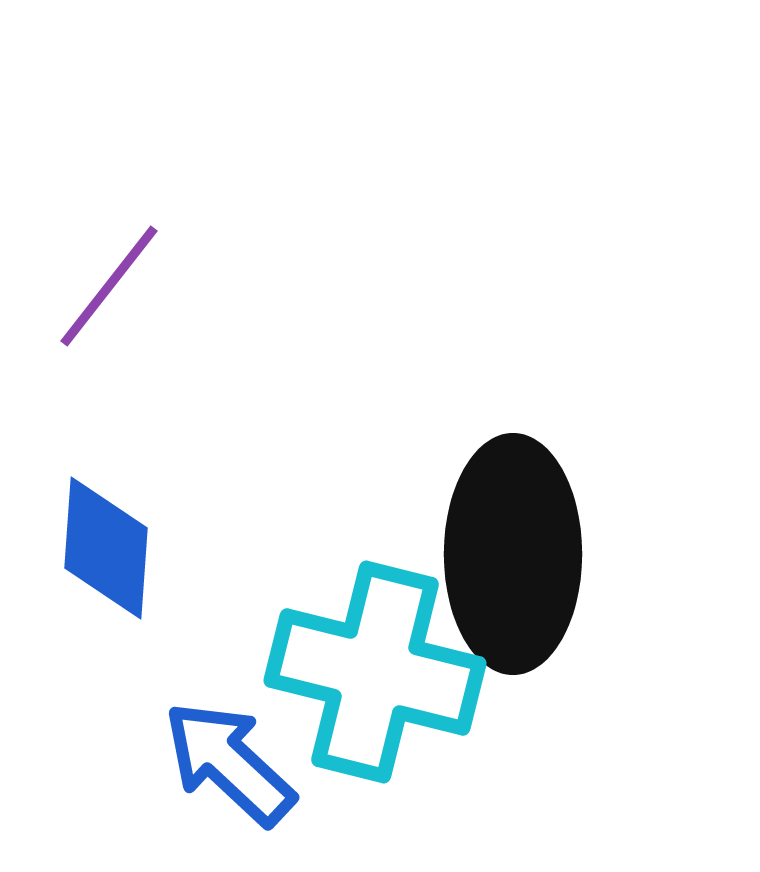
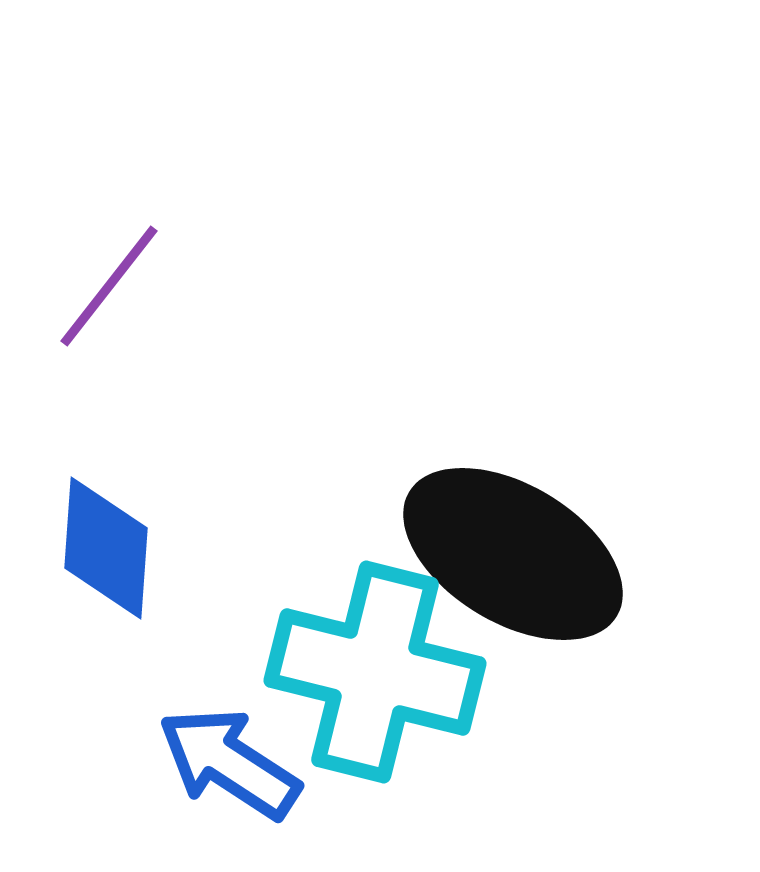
black ellipse: rotated 59 degrees counterclockwise
blue arrow: rotated 10 degrees counterclockwise
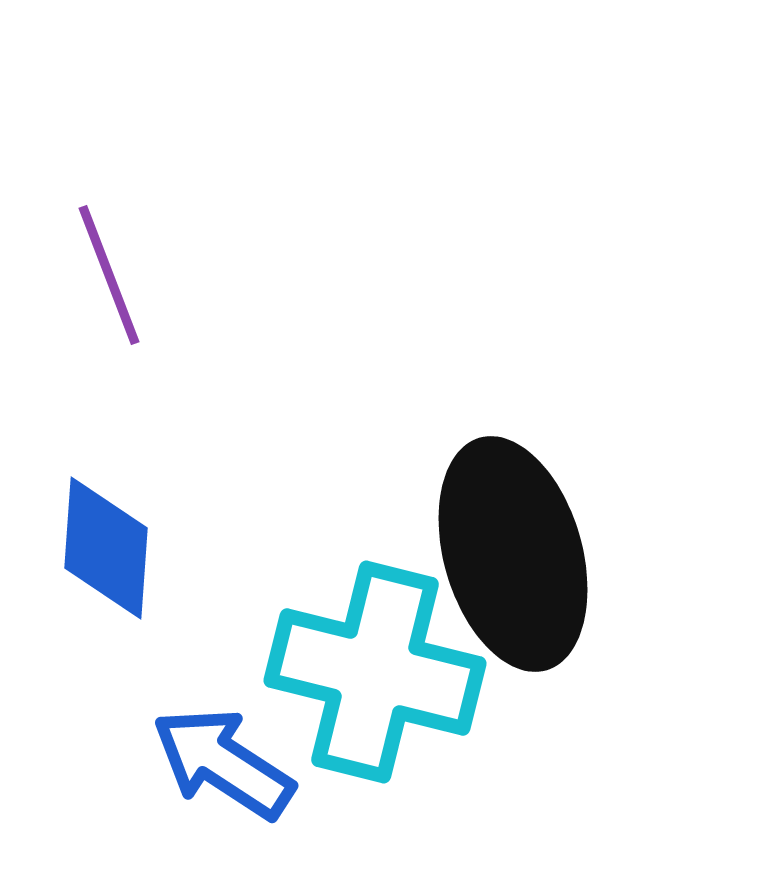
purple line: moved 11 px up; rotated 59 degrees counterclockwise
black ellipse: rotated 43 degrees clockwise
blue arrow: moved 6 px left
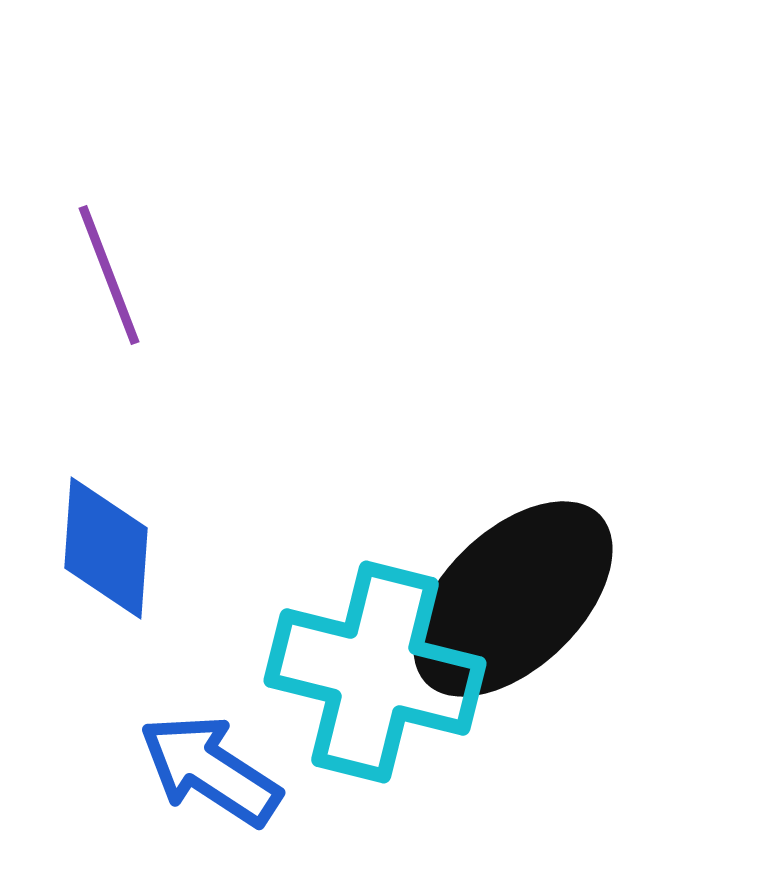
black ellipse: moved 45 px down; rotated 62 degrees clockwise
blue arrow: moved 13 px left, 7 px down
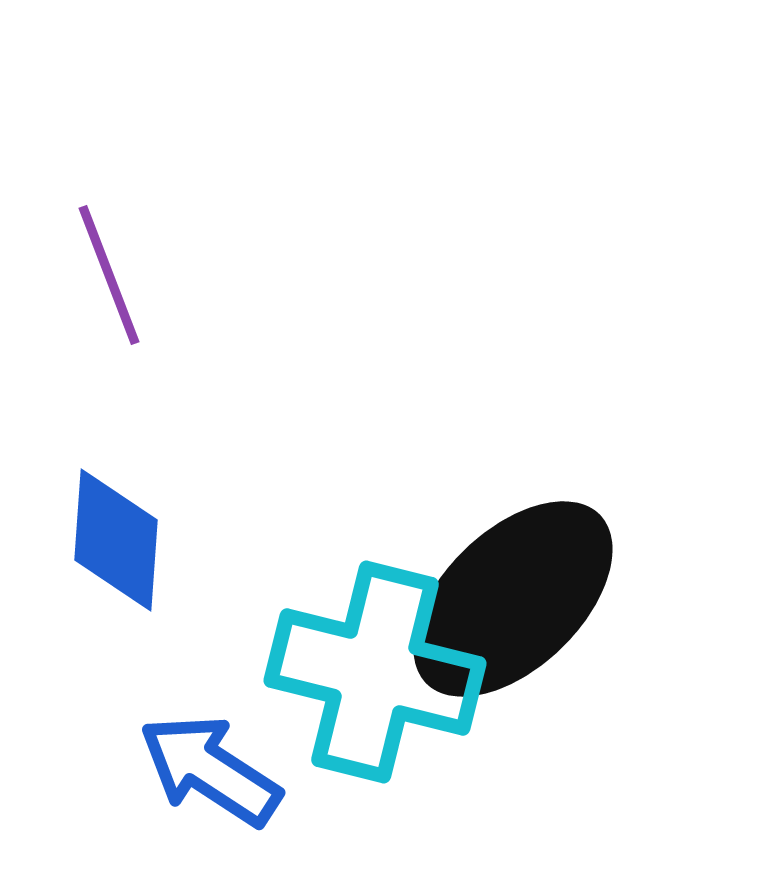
blue diamond: moved 10 px right, 8 px up
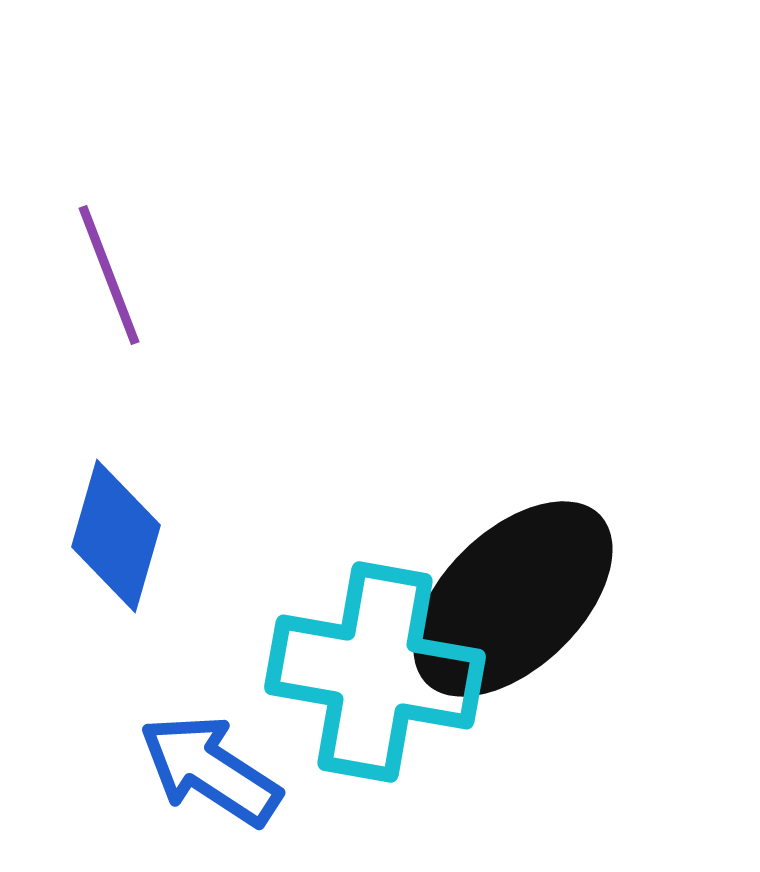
blue diamond: moved 4 px up; rotated 12 degrees clockwise
cyan cross: rotated 4 degrees counterclockwise
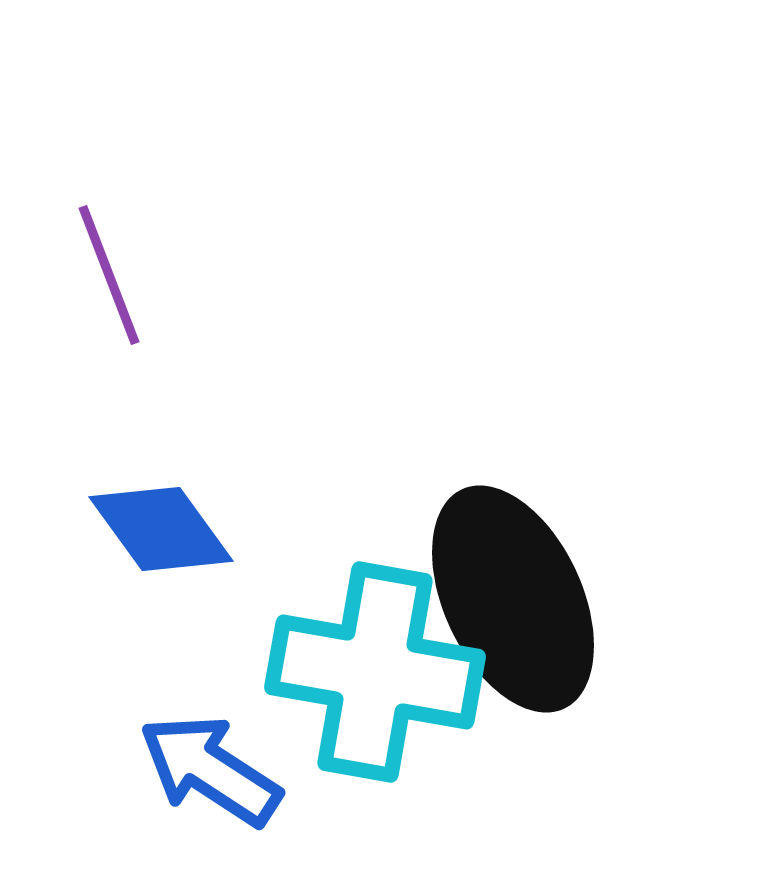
blue diamond: moved 45 px right, 7 px up; rotated 52 degrees counterclockwise
black ellipse: rotated 71 degrees counterclockwise
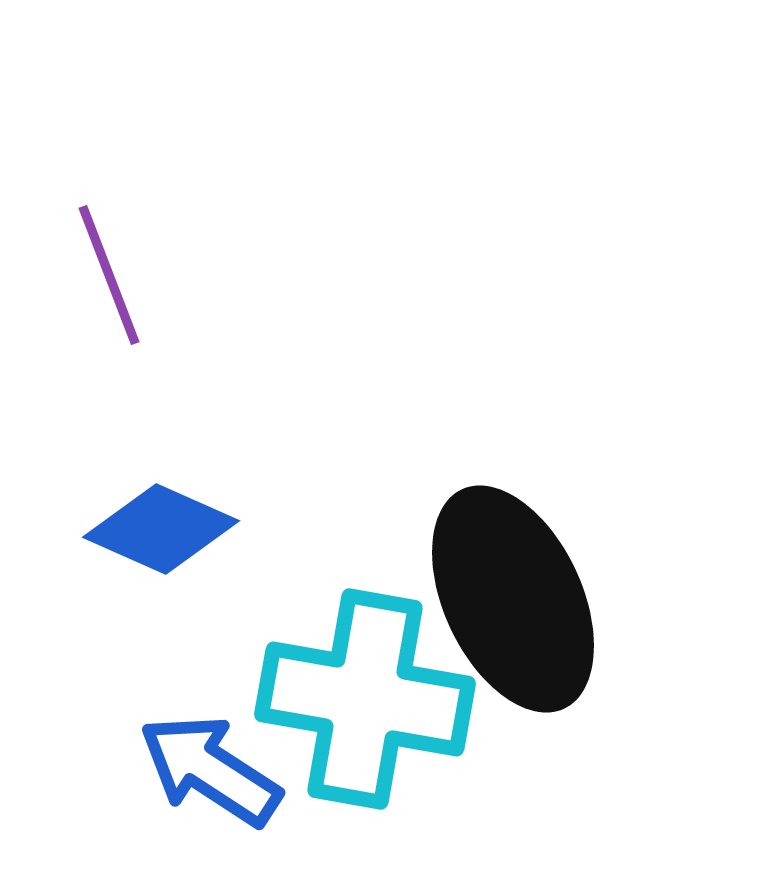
blue diamond: rotated 30 degrees counterclockwise
cyan cross: moved 10 px left, 27 px down
